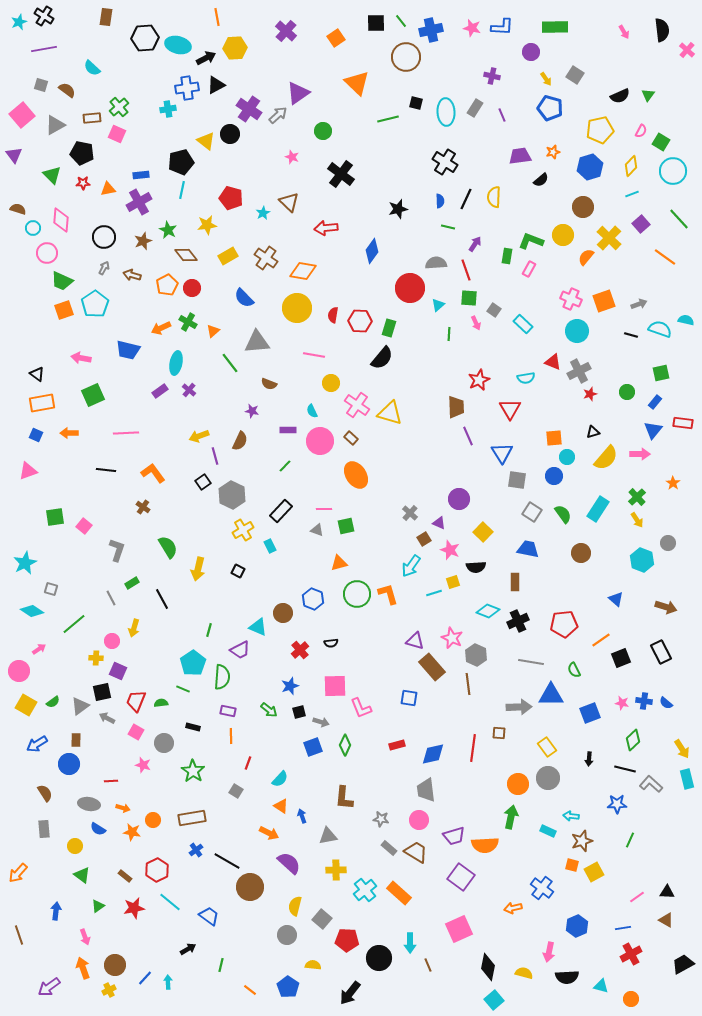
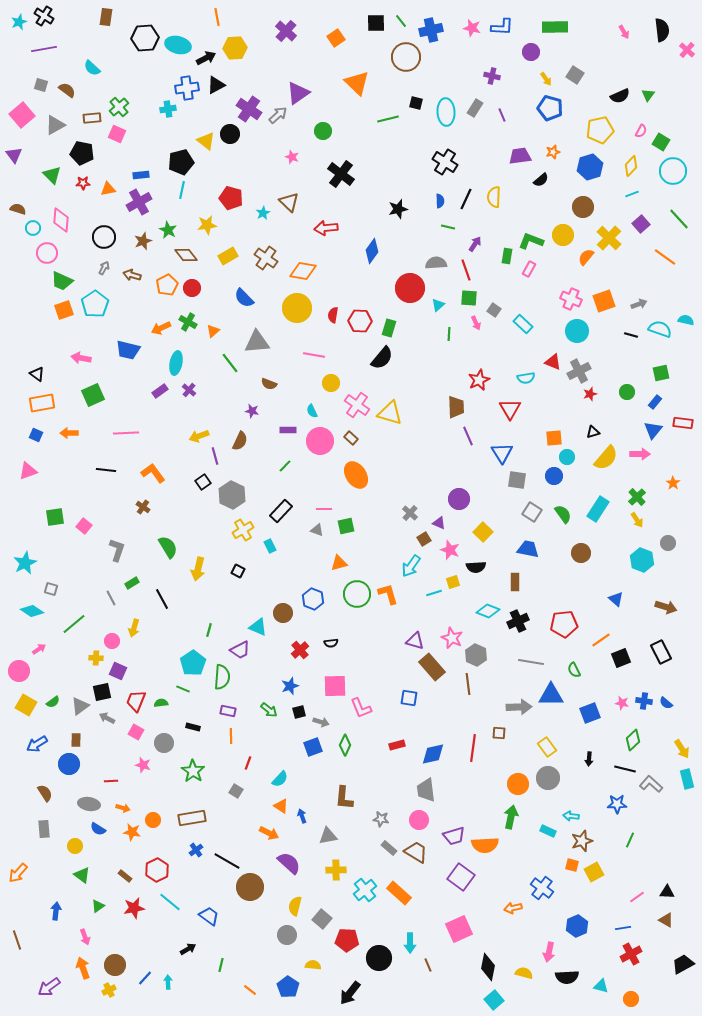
brown line at (19, 935): moved 2 px left, 5 px down
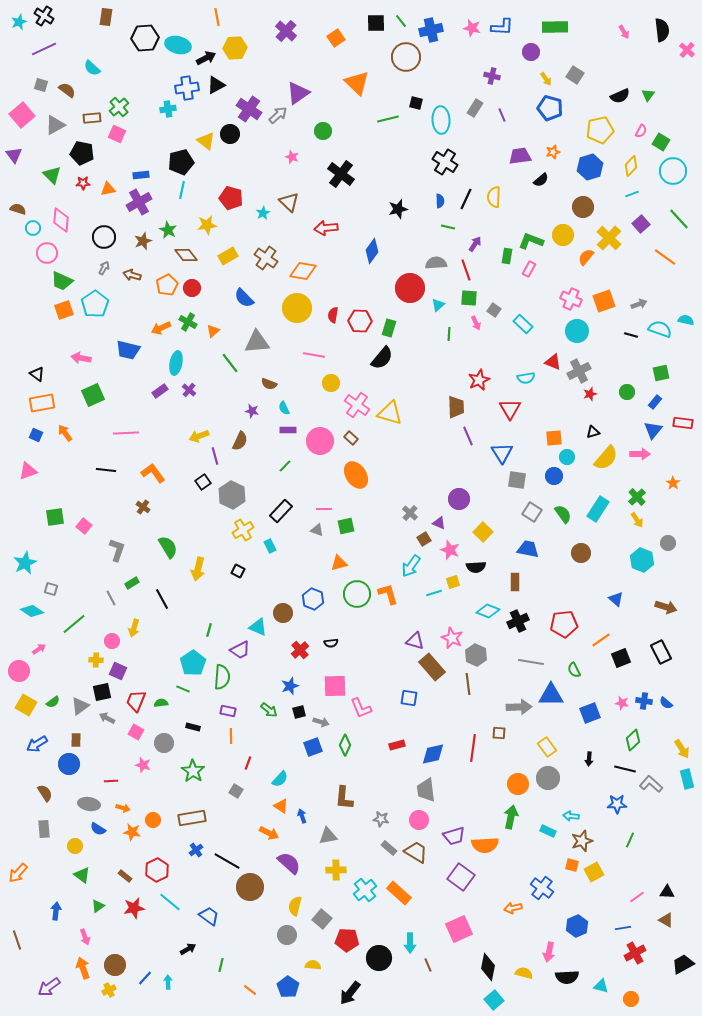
purple line at (44, 49): rotated 15 degrees counterclockwise
cyan ellipse at (446, 112): moved 5 px left, 8 px down
cyan semicircle at (312, 411): moved 28 px left, 3 px up
orange arrow at (69, 433): moved 4 px left; rotated 54 degrees clockwise
yellow cross at (96, 658): moved 2 px down
red cross at (631, 954): moved 4 px right, 1 px up
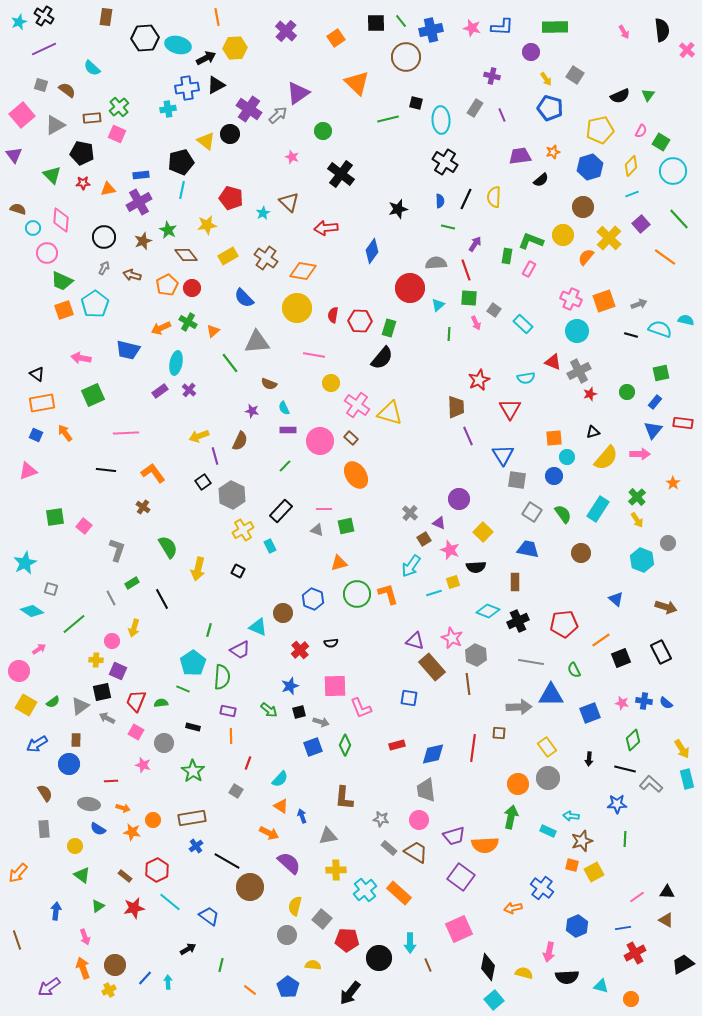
blue triangle at (502, 453): moved 1 px right, 2 px down
green line at (630, 840): moved 5 px left, 1 px up; rotated 21 degrees counterclockwise
blue cross at (196, 850): moved 4 px up
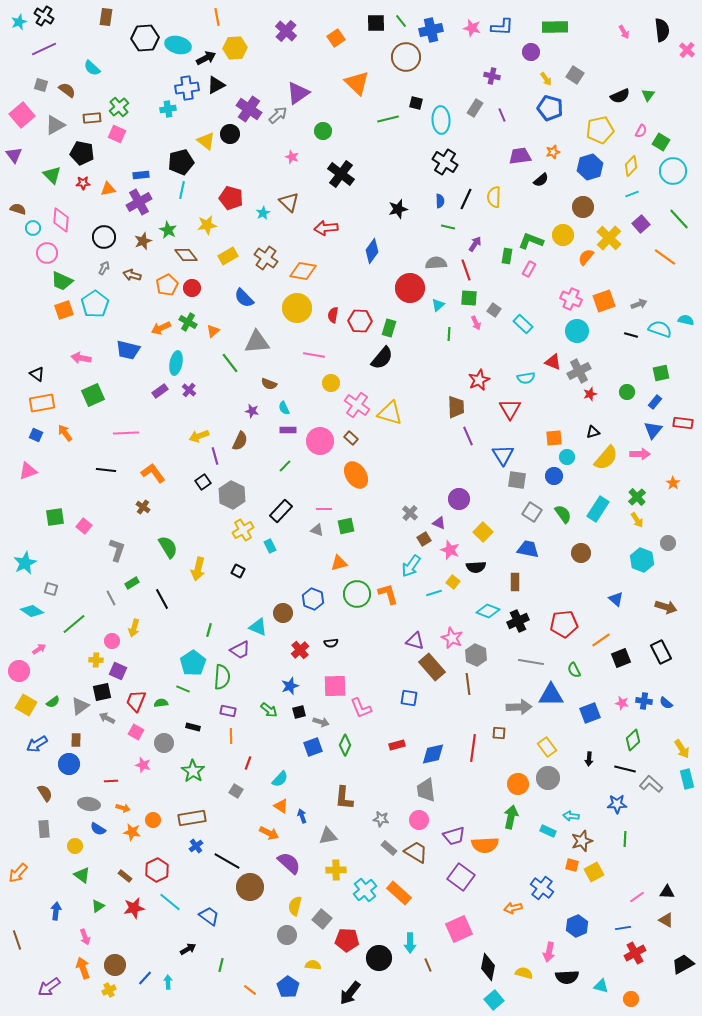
yellow square at (453, 582): rotated 32 degrees counterclockwise
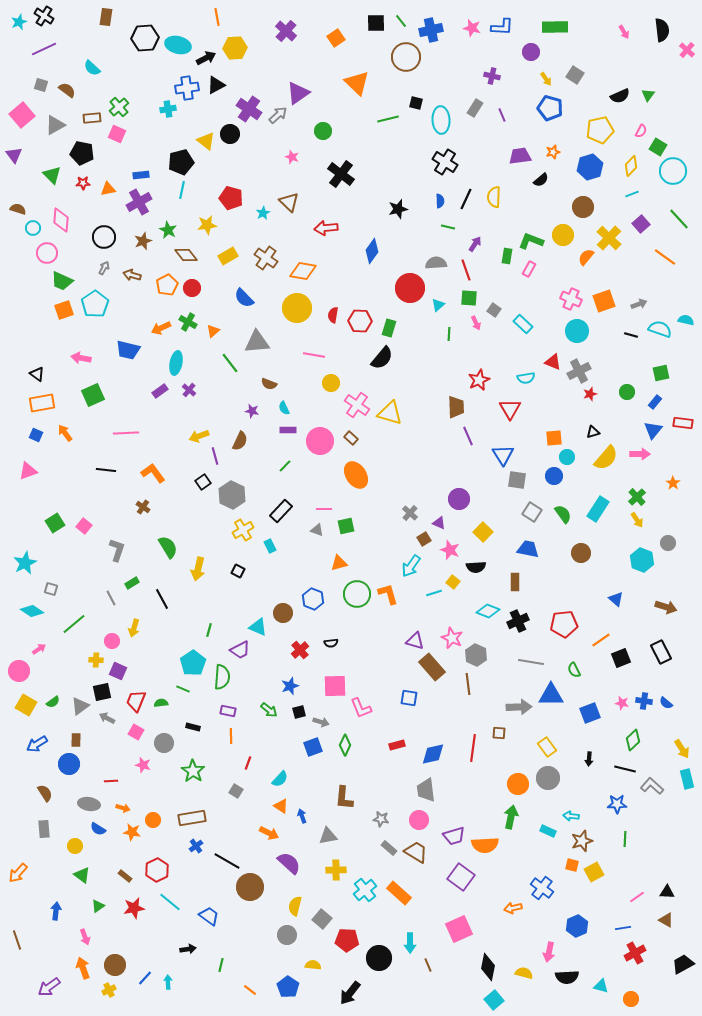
green square at (661, 142): moved 3 px left, 5 px down
green square at (55, 517): moved 6 px down; rotated 24 degrees counterclockwise
gray L-shape at (651, 784): moved 1 px right, 2 px down
black arrow at (188, 949): rotated 21 degrees clockwise
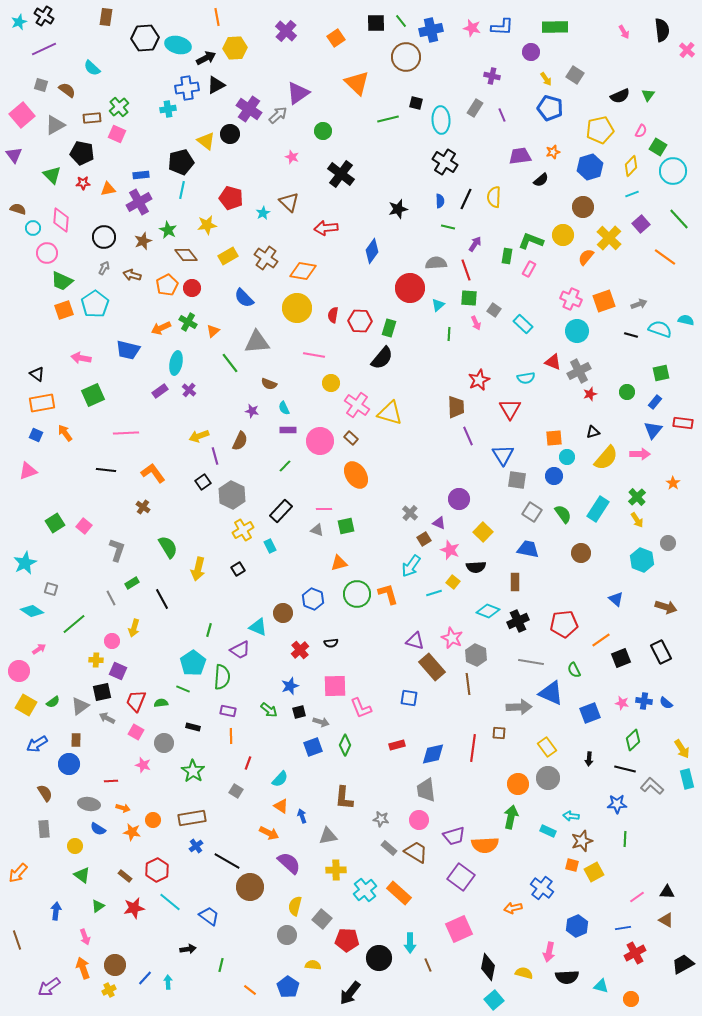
black square at (238, 571): moved 2 px up; rotated 32 degrees clockwise
blue triangle at (551, 695): moved 2 px up; rotated 24 degrees clockwise
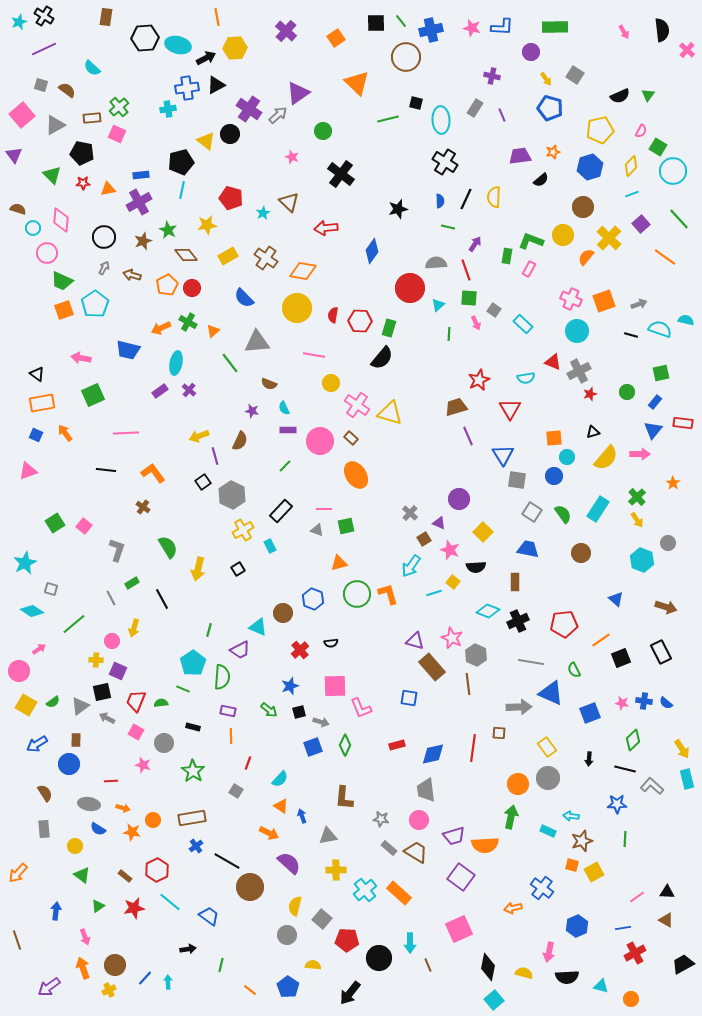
brown trapezoid at (456, 407): rotated 105 degrees counterclockwise
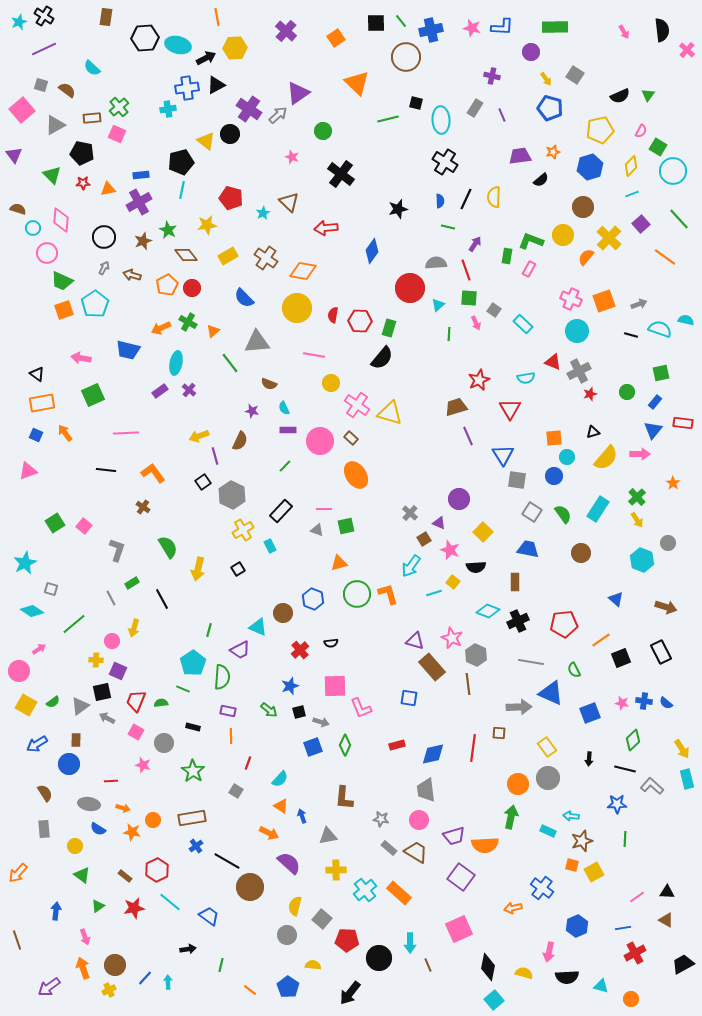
pink square at (22, 115): moved 5 px up
